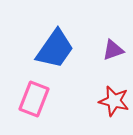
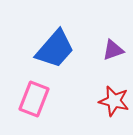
blue trapezoid: rotated 6 degrees clockwise
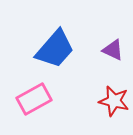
purple triangle: rotated 45 degrees clockwise
pink rectangle: rotated 40 degrees clockwise
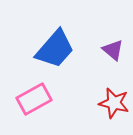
purple triangle: rotated 15 degrees clockwise
red star: moved 2 px down
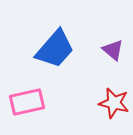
pink rectangle: moved 7 px left, 3 px down; rotated 16 degrees clockwise
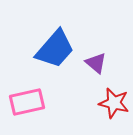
purple triangle: moved 17 px left, 13 px down
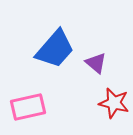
pink rectangle: moved 1 px right, 5 px down
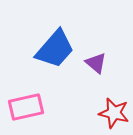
red star: moved 10 px down
pink rectangle: moved 2 px left
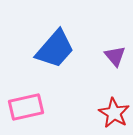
purple triangle: moved 19 px right, 7 px up; rotated 10 degrees clockwise
red star: rotated 16 degrees clockwise
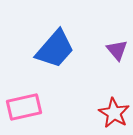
purple triangle: moved 2 px right, 6 px up
pink rectangle: moved 2 px left
